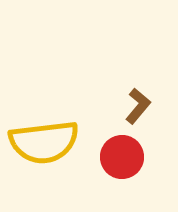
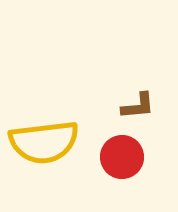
brown L-shape: rotated 45 degrees clockwise
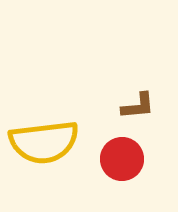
red circle: moved 2 px down
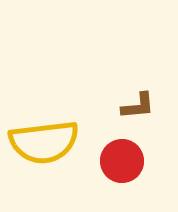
red circle: moved 2 px down
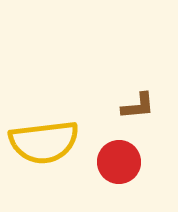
red circle: moved 3 px left, 1 px down
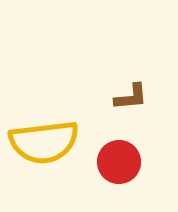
brown L-shape: moved 7 px left, 9 px up
